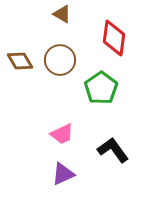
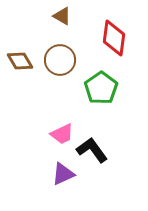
brown triangle: moved 2 px down
black L-shape: moved 21 px left
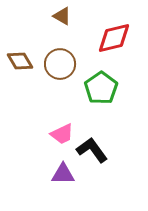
red diamond: rotated 69 degrees clockwise
brown circle: moved 4 px down
purple triangle: rotated 25 degrees clockwise
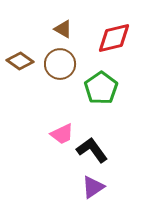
brown triangle: moved 1 px right, 13 px down
brown diamond: rotated 24 degrees counterclockwise
purple triangle: moved 30 px right, 13 px down; rotated 35 degrees counterclockwise
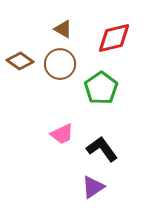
black L-shape: moved 10 px right, 1 px up
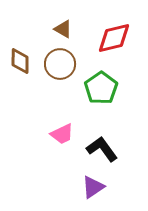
brown diamond: rotated 56 degrees clockwise
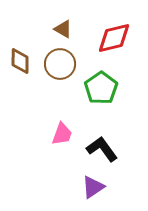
pink trapezoid: rotated 45 degrees counterclockwise
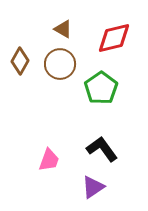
brown diamond: rotated 28 degrees clockwise
pink trapezoid: moved 13 px left, 26 px down
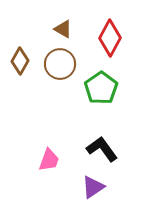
red diamond: moved 4 px left; rotated 48 degrees counterclockwise
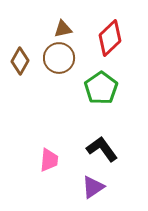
brown triangle: rotated 42 degrees counterclockwise
red diamond: rotated 18 degrees clockwise
brown circle: moved 1 px left, 6 px up
pink trapezoid: rotated 15 degrees counterclockwise
